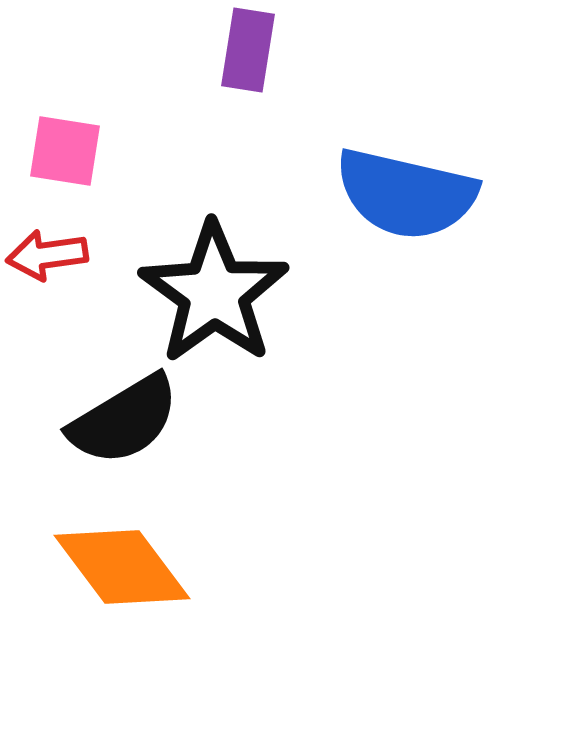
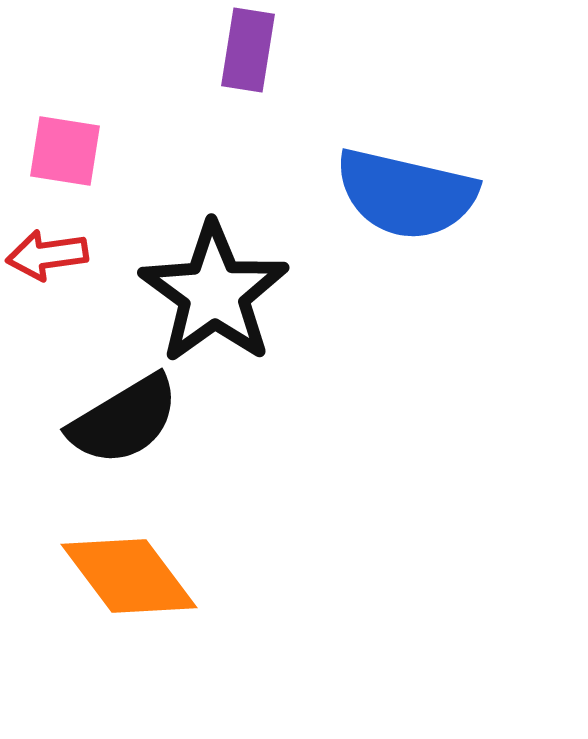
orange diamond: moved 7 px right, 9 px down
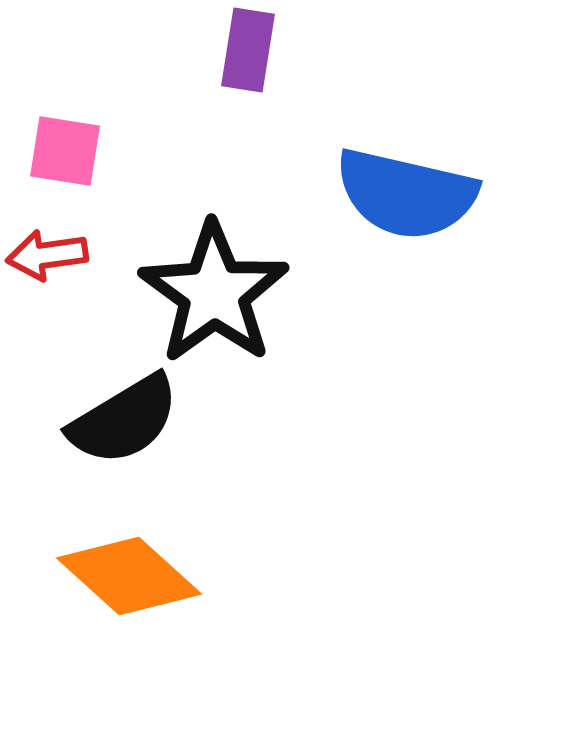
orange diamond: rotated 11 degrees counterclockwise
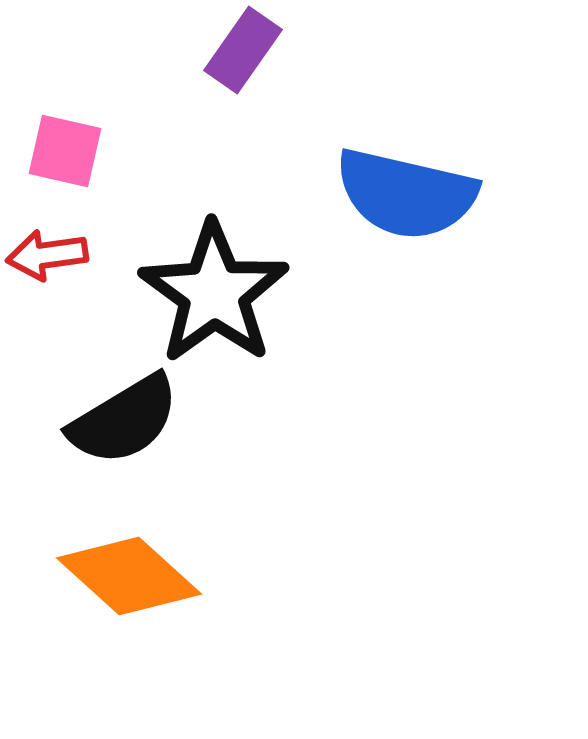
purple rectangle: moved 5 px left; rotated 26 degrees clockwise
pink square: rotated 4 degrees clockwise
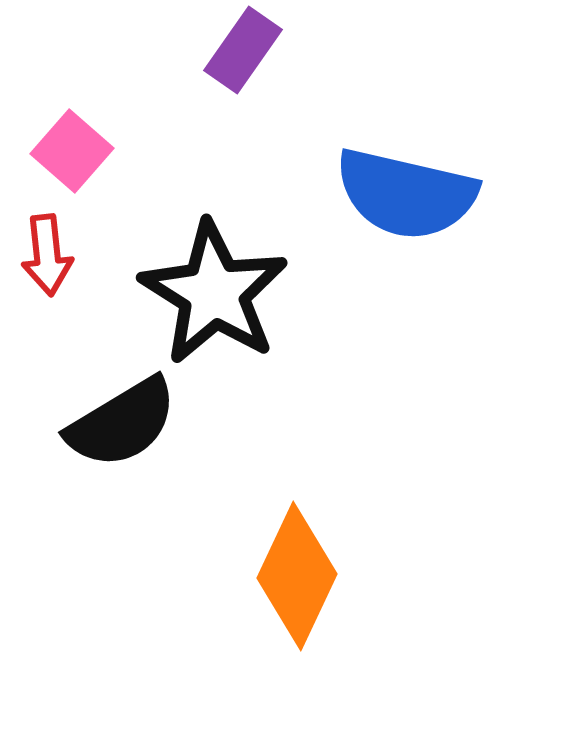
pink square: moved 7 px right; rotated 28 degrees clockwise
red arrow: rotated 88 degrees counterclockwise
black star: rotated 4 degrees counterclockwise
black semicircle: moved 2 px left, 3 px down
orange diamond: moved 168 px right; rotated 73 degrees clockwise
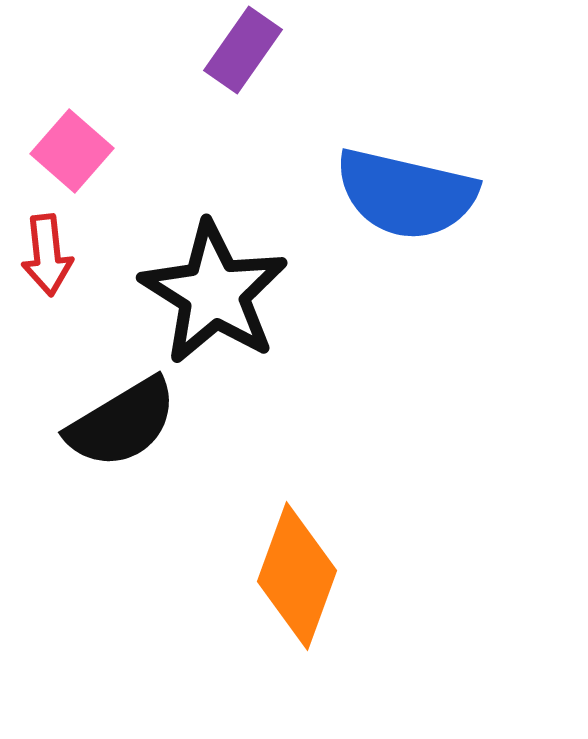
orange diamond: rotated 5 degrees counterclockwise
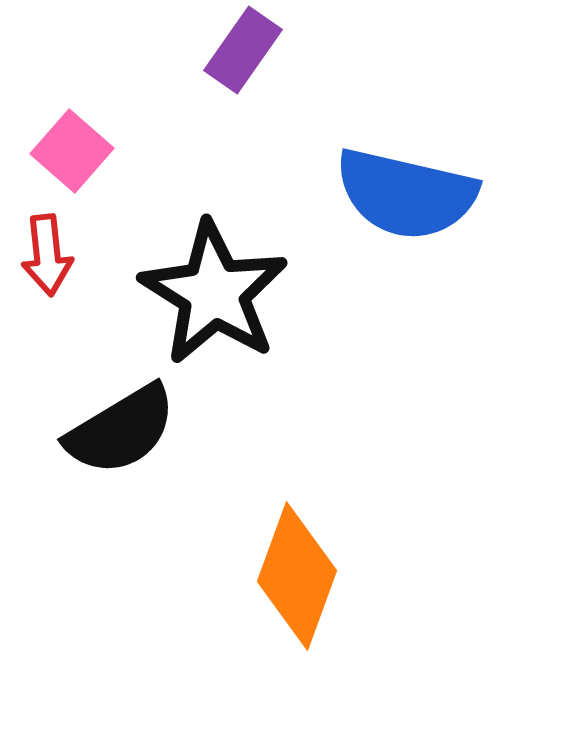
black semicircle: moved 1 px left, 7 px down
